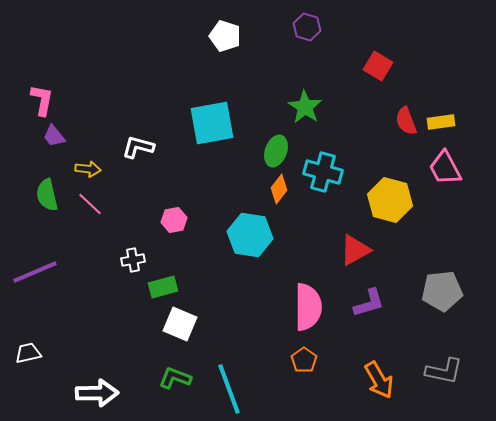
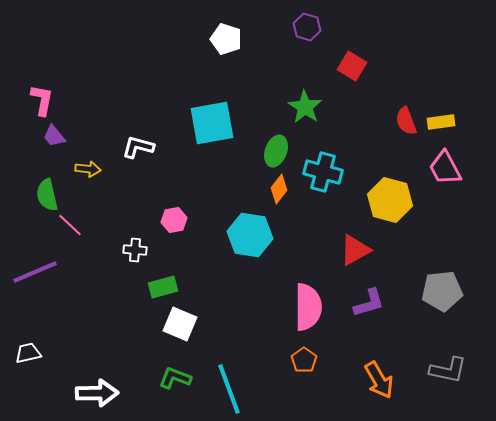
white pentagon: moved 1 px right, 3 px down
red square: moved 26 px left
pink line: moved 20 px left, 21 px down
white cross: moved 2 px right, 10 px up; rotated 15 degrees clockwise
gray L-shape: moved 4 px right, 1 px up
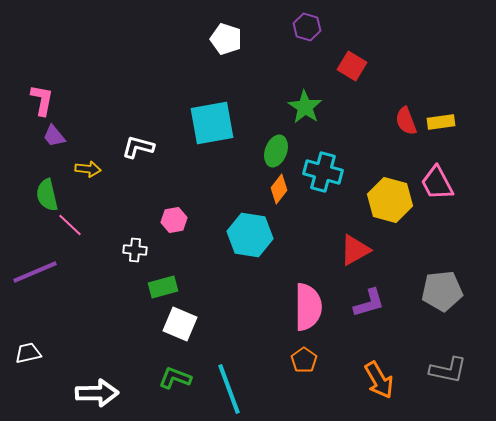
pink trapezoid: moved 8 px left, 15 px down
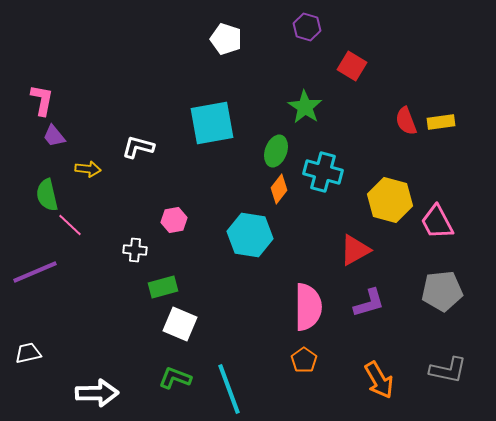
pink trapezoid: moved 39 px down
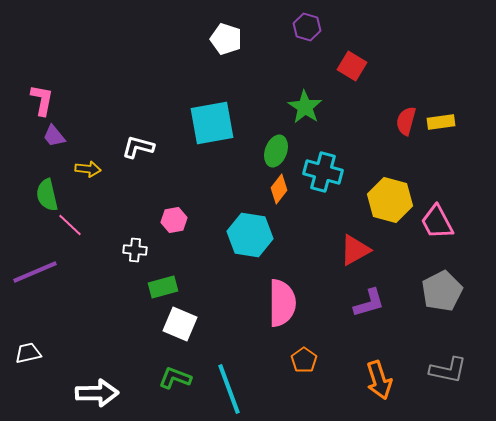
red semicircle: rotated 36 degrees clockwise
gray pentagon: rotated 21 degrees counterclockwise
pink semicircle: moved 26 px left, 4 px up
orange arrow: rotated 12 degrees clockwise
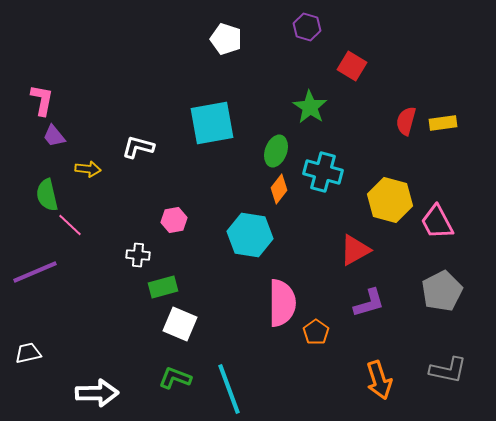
green star: moved 5 px right
yellow rectangle: moved 2 px right, 1 px down
white cross: moved 3 px right, 5 px down
orange pentagon: moved 12 px right, 28 px up
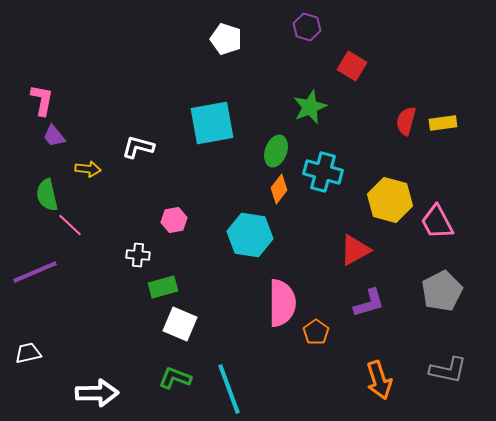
green star: rotated 16 degrees clockwise
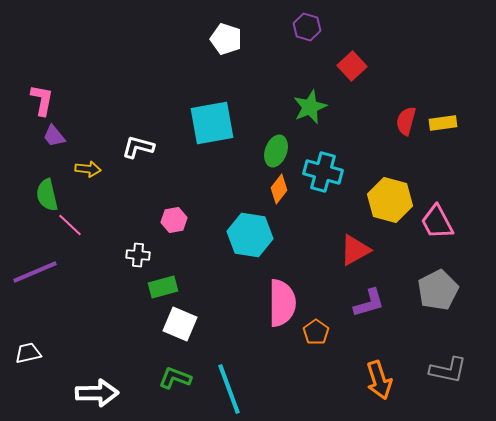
red square: rotated 16 degrees clockwise
gray pentagon: moved 4 px left, 1 px up
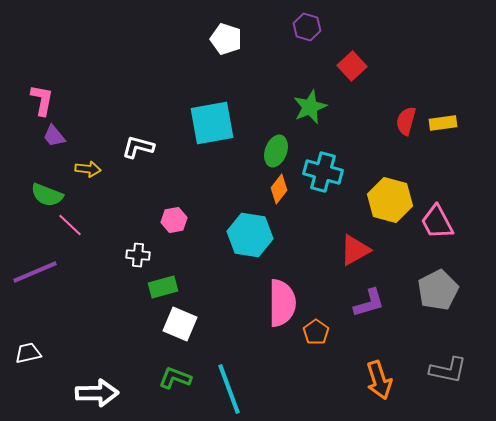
green semicircle: rotated 56 degrees counterclockwise
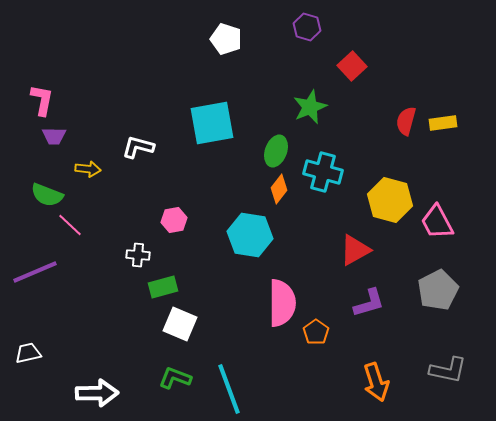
purple trapezoid: rotated 50 degrees counterclockwise
orange arrow: moved 3 px left, 2 px down
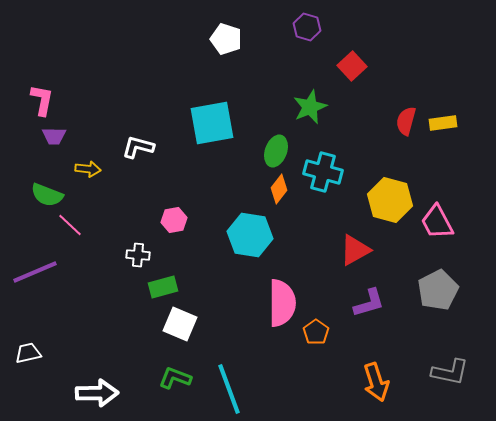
gray L-shape: moved 2 px right, 2 px down
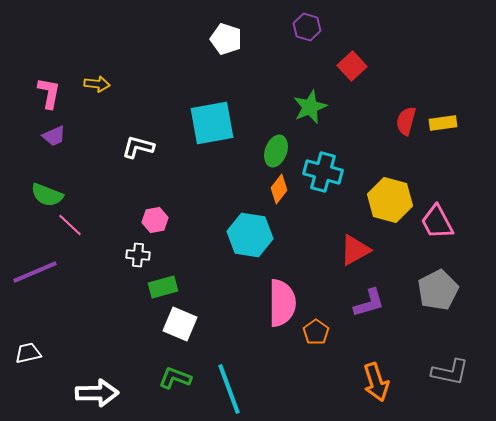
pink L-shape: moved 7 px right, 7 px up
purple trapezoid: rotated 25 degrees counterclockwise
yellow arrow: moved 9 px right, 85 px up
pink hexagon: moved 19 px left
